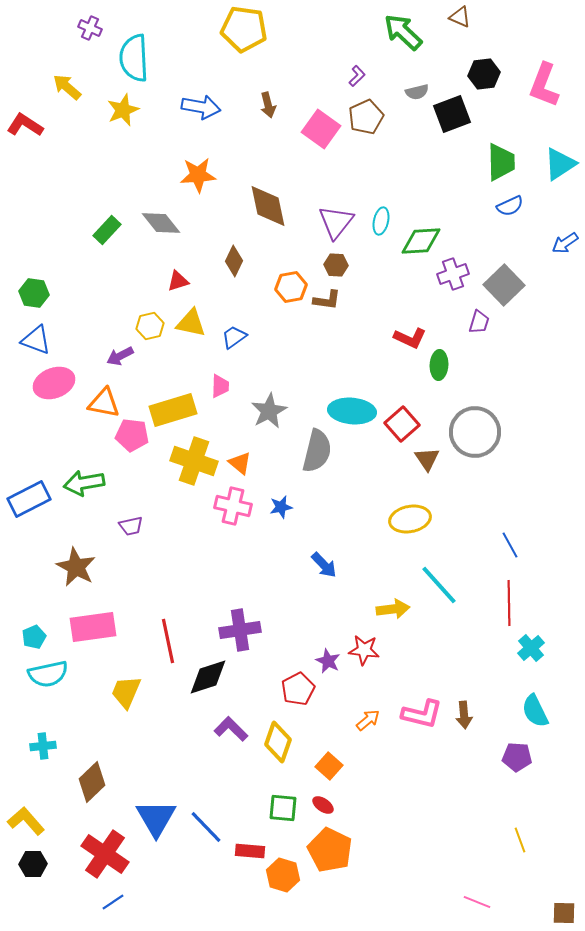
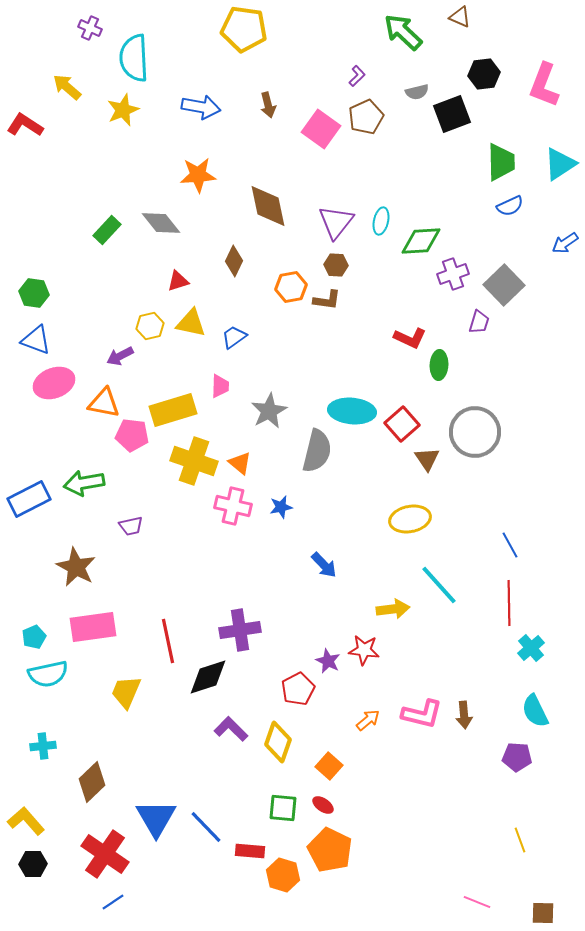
brown square at (564, 913): moved 21 px left
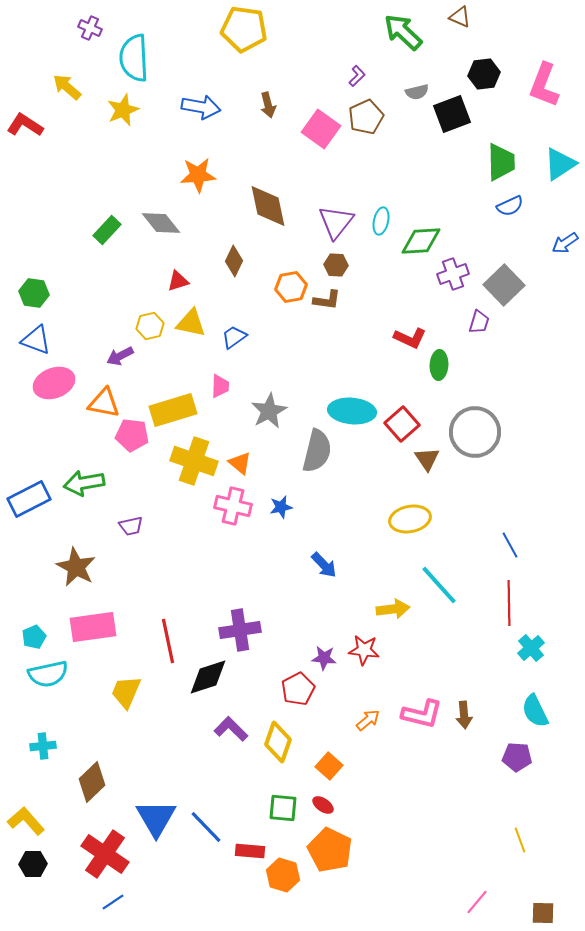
purple star at (328, 661): moved 4 px left, 3 px up; rotated 20 degrees counterclockwise
pink line at (477, 902): rotated 72 degrees counterclockwise
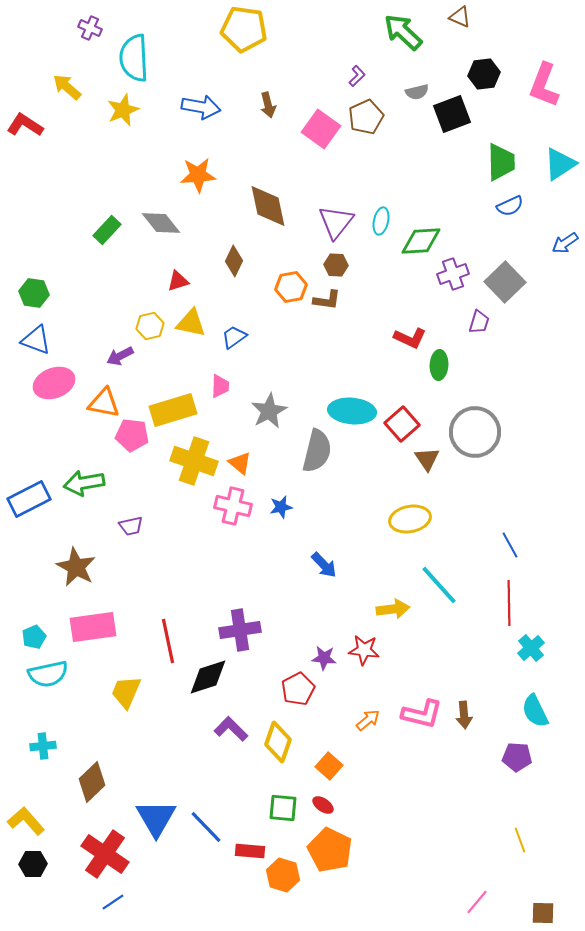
gray square at (504, 285): moved 1 px right, 3 px up
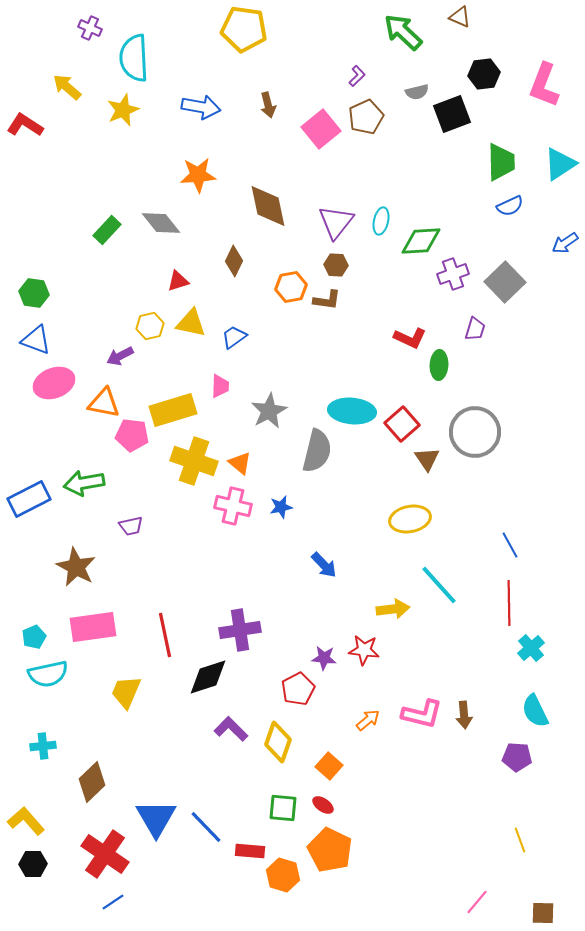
pink square at (321, 129): rotated 15 degrees clockwise
purple trapezoid at (479, 322): moved 4 px left, 7 px down
red line at (168, 641): moved 3 px left, 6 px up
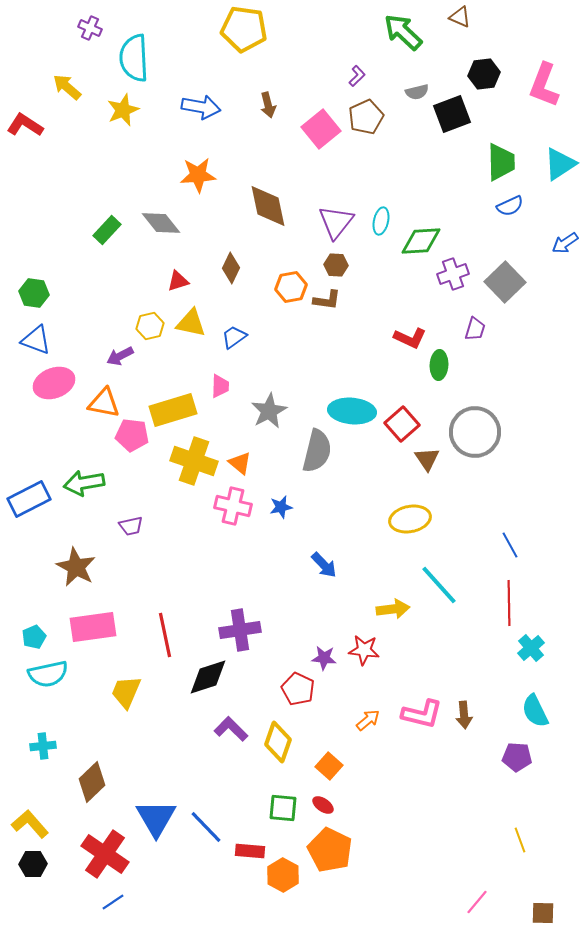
brown diamond at (234, 261): moved 3 px left, 7 px down
red pentagon at (298, 689): rotated 20 degrees counterclockwise
yellow L-shape at (26, 821): moved 4 px right, 3 px down
orange hexagon at (283, 875): rotated 12 degrees clockwise
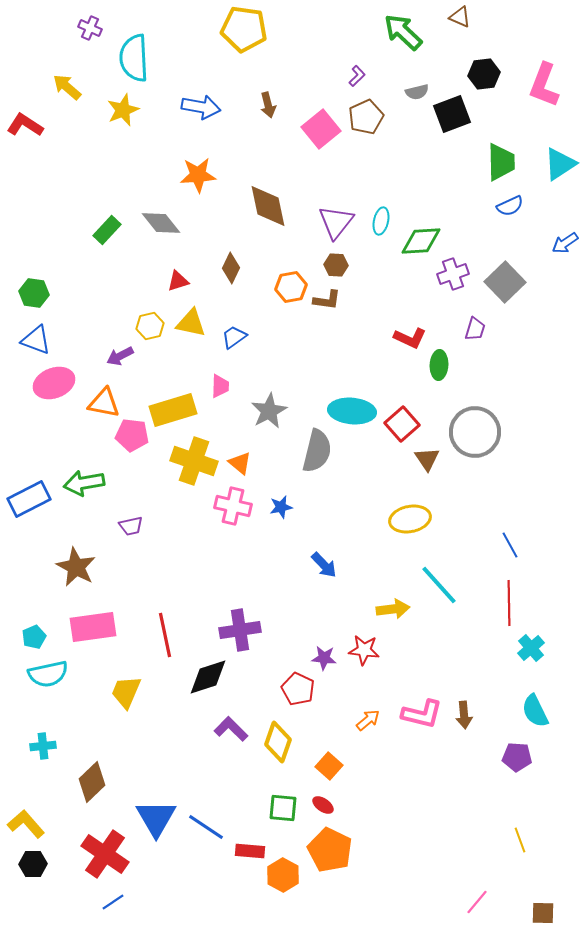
yellow L-shape at (30, 824): moved 4 px left
blue line at (206, 827): rotated 12 degrees counterclockwise
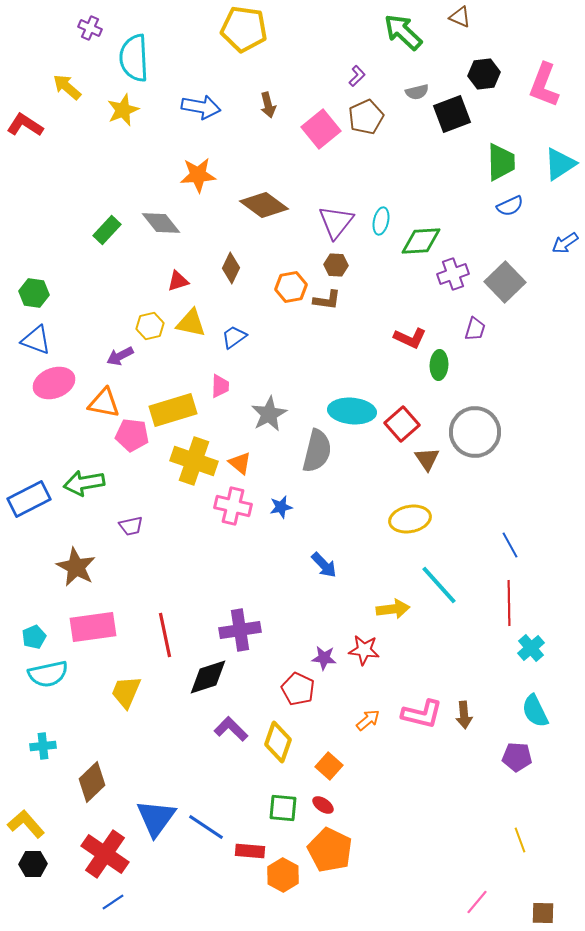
brown diamond at (268, 206): moved 4 px left, 1 px up; rotated 42 degrees counterclockwise
gray star at (269, 411): moved 3 px down
blue triangle at (156, 818): rotated 6 degrees clockwise
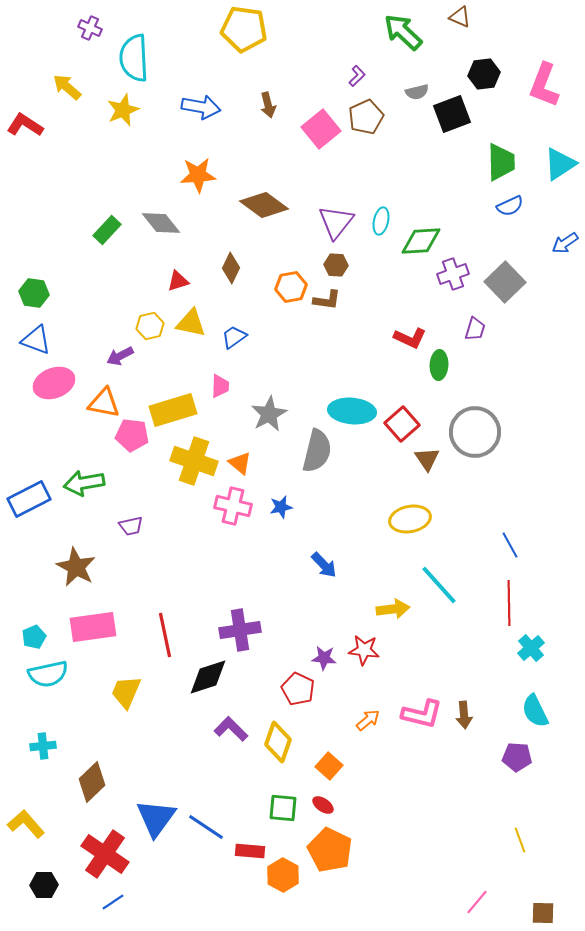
black hexagon at (33, 864): moved 11 px right, 21 px down
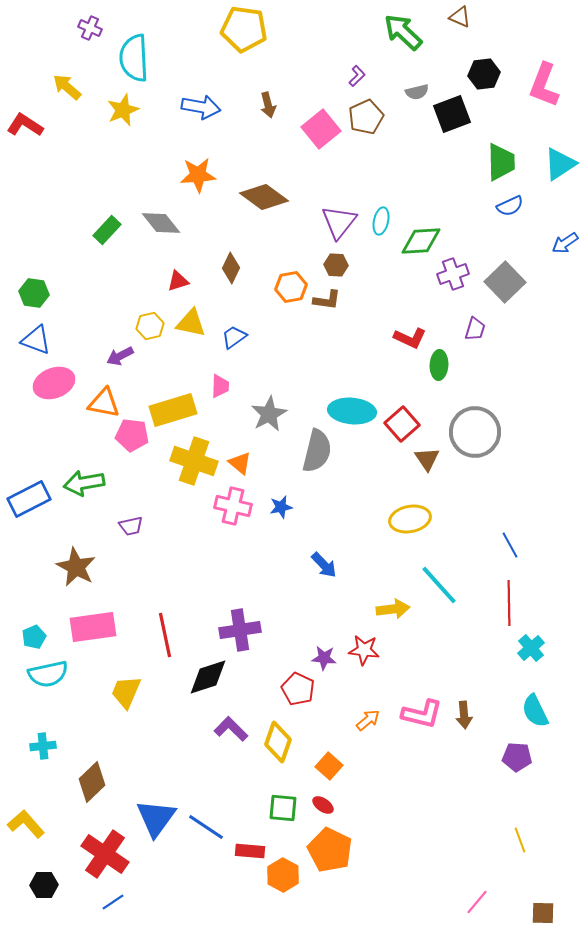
brown diamond at (264, 205): moved 8 px up
purple triangle at (336, 222): moved 3 px right
